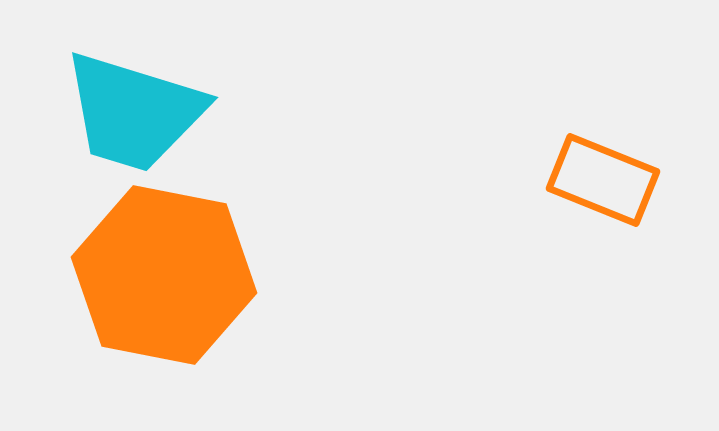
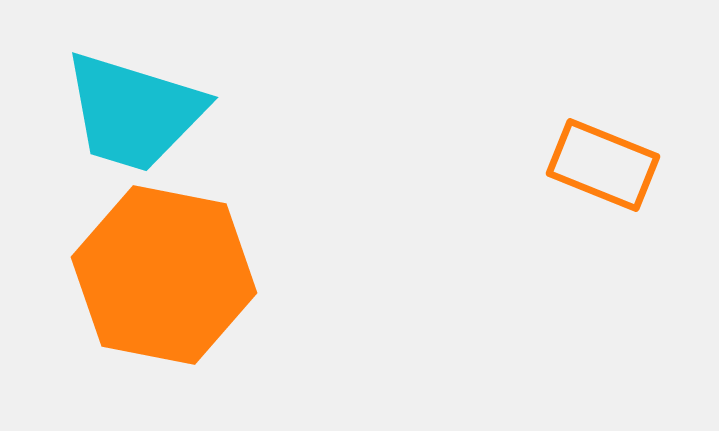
orange rectangle: moved 15 px up
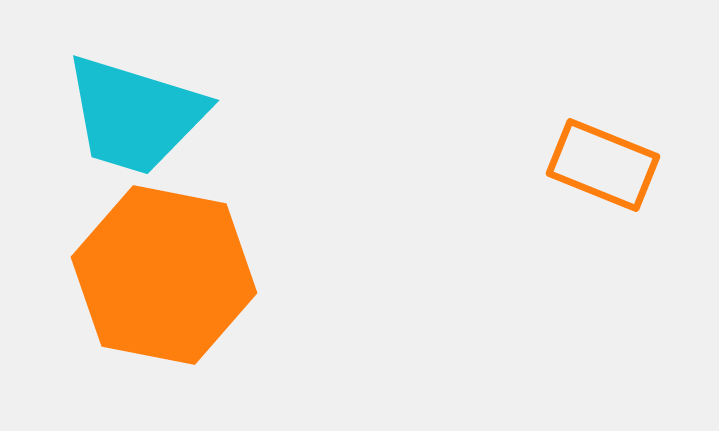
cyan trapezoid: moved 1 px right, 3 px down
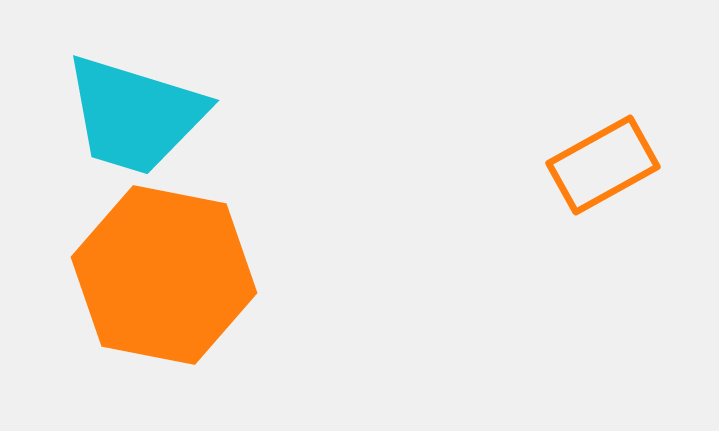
orange rectangle: rotated 51 degrees counterclockwise
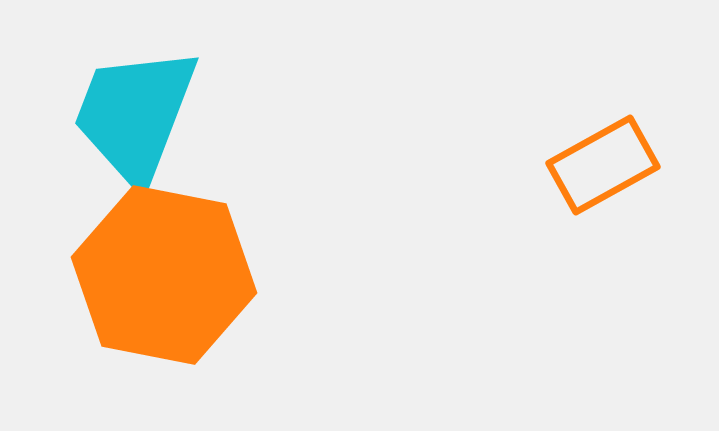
cyan trapezoid: rotated 94 degrees clockwise
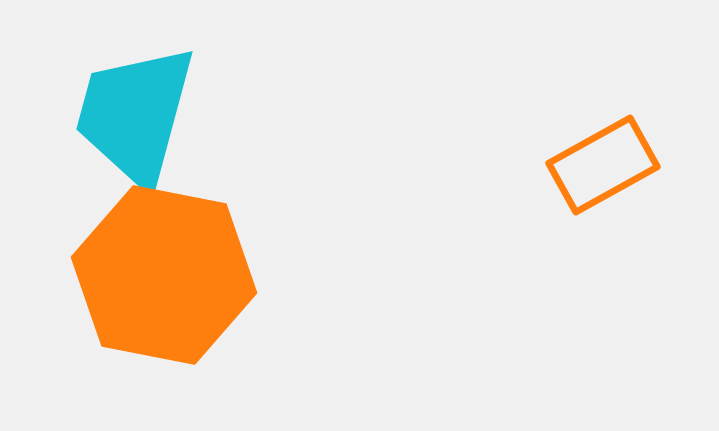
cyan trapezoid: rotated 6 degrees counterclockwise
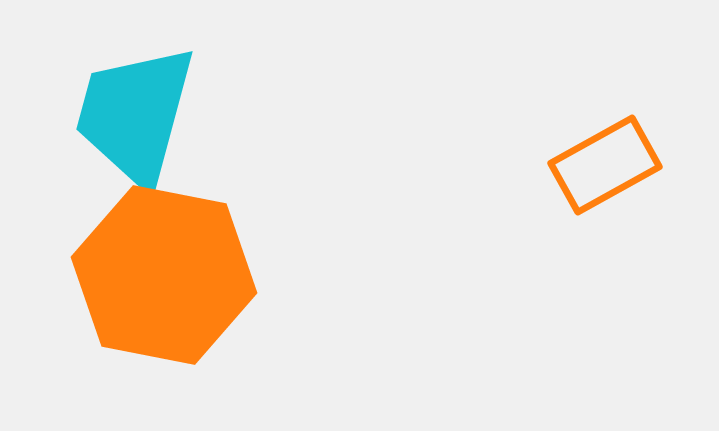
orange rectangle: moved 2 px right
